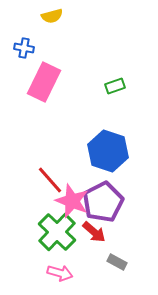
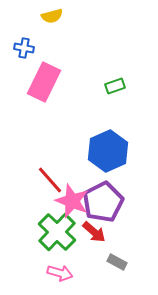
blue hexagon: rotated 18 degrees clockwise
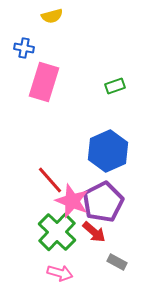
pink rectangle: rotated 9 degrees counterclockwise
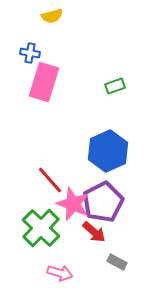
blue cross: moved 6 px right, 5 px down
pink star: moved 1 px right, 3 px down
green cross: moved 16 px left, 4 px up
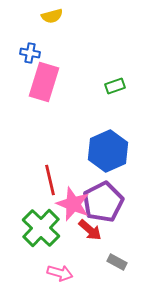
red line: rotated 28 degrees clockwise
red arrow: moved 4 px left, 2 px up
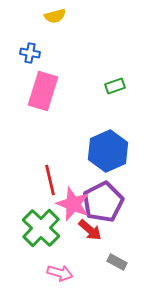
yellow semicircle: moved 3 px right
pink rectangle: moved 1 px left, 9 px down
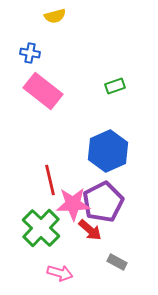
pink rectangle: rotated 69 degrees counterclockwise
pink star: rotated 24 degrees counterclockwise
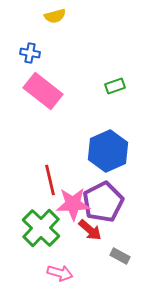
gray rectangle: moved 3 px right, 6 px up
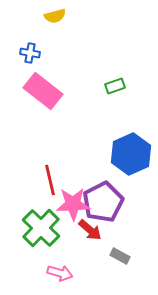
blue hexagon: moved 23 px right, 3 px down
